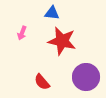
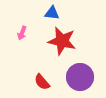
purple circle: moved 6 px left
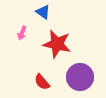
blue triangle: moved 9 px left, 1 px up; rotated 28 degrees clockwise
red star: moved 5 px left, 3 px down
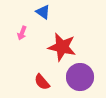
red star: moved 5 px right, 3 px down
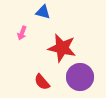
blue triangle: rotated 21 degrees counterclockwise
red star: moved 1 px down
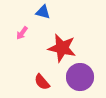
pink arrow: rotated 16 degrees clockwise
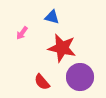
blue triangle: moved 9 px right, 5 px down
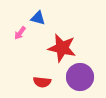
blue triangle: moved 14 px left, 1 px down
pink arrow: moved 2 px left
red semicircle: rotated 42 degrees counterclockwise
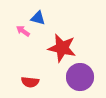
pink arrow: moved 3 px right, 2 px up; rotated 88 degrees clockwise
red semicircle: moved 12 px left
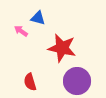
pink arrow: moved 2 px left
purple circle: moved 3 px left, 4 px down
red semicircle: rotated 66 degrees clockwise
